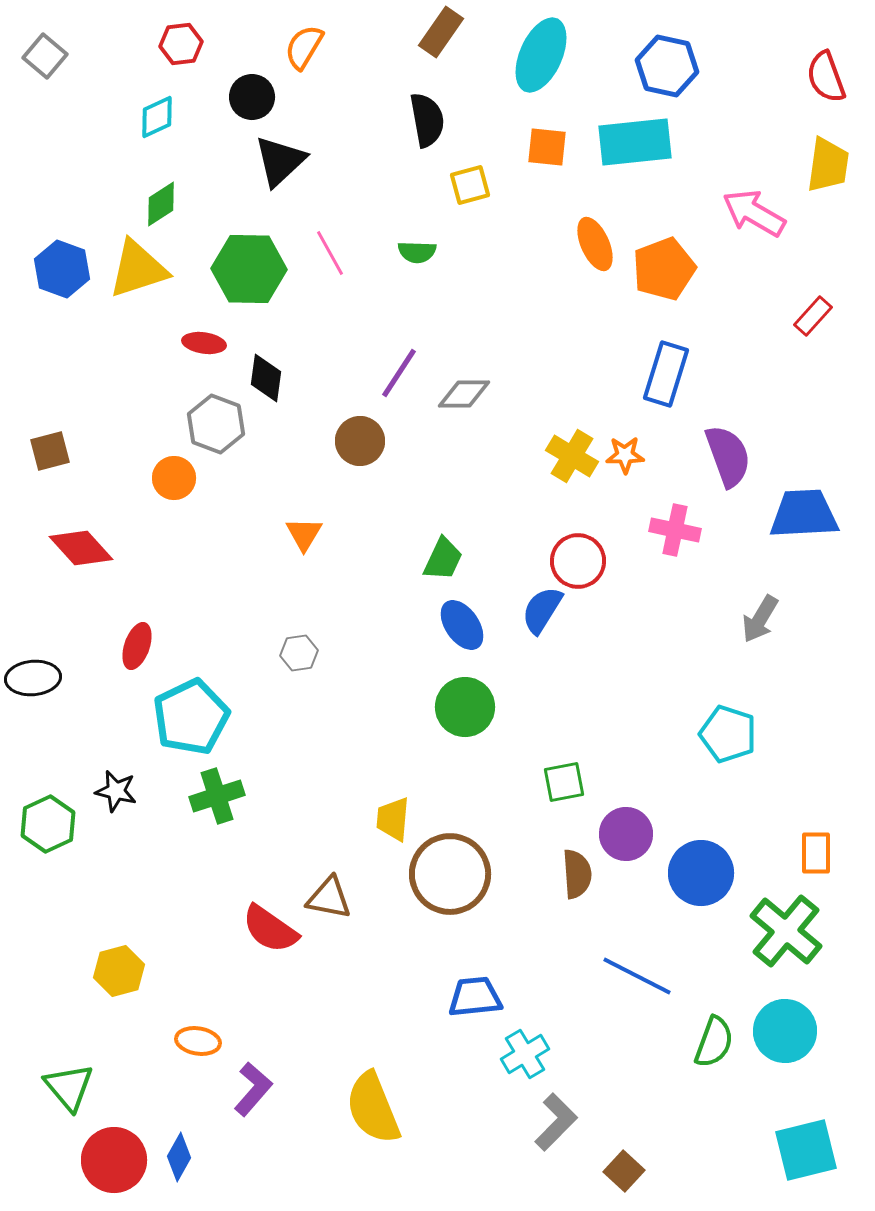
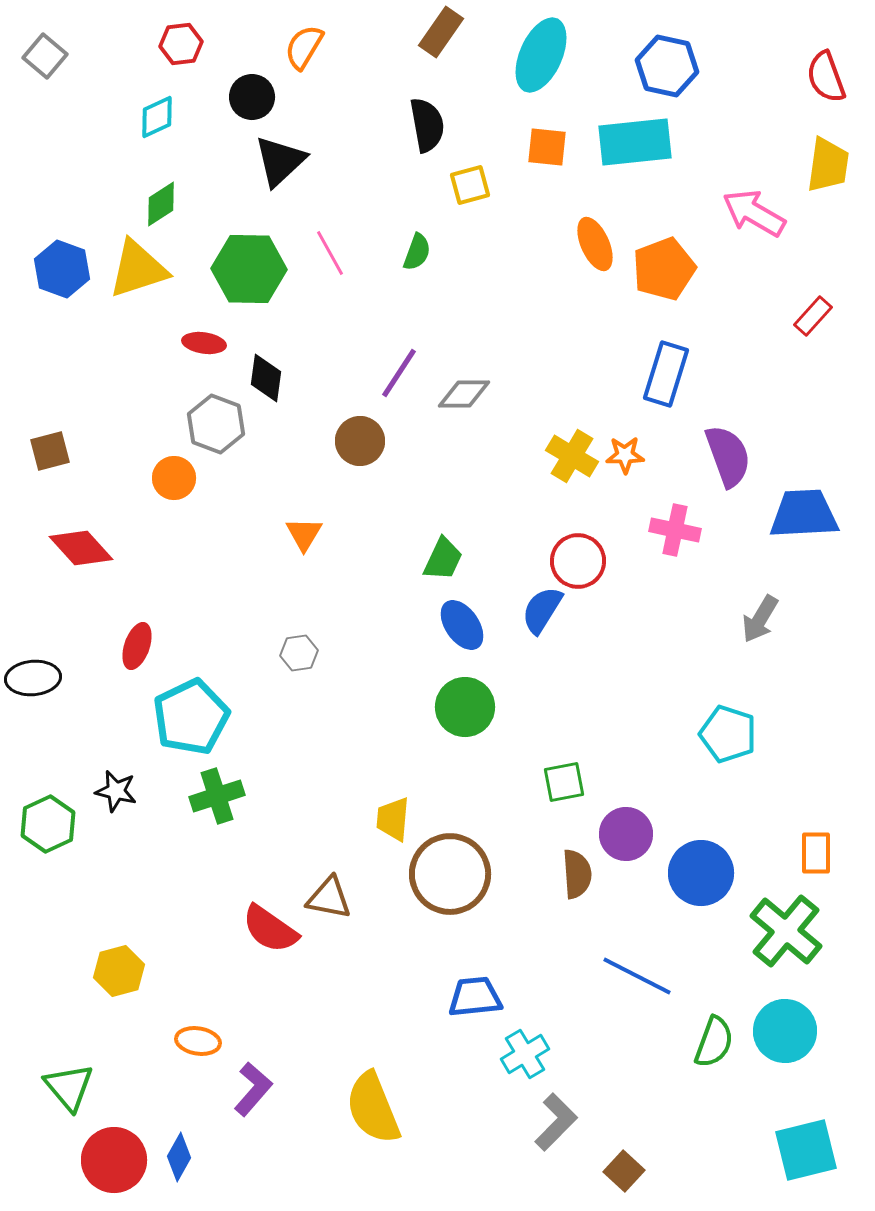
black semicircle at (427, 120): moved 5 px down
green semicircle at (417, 252): rotated 72 degrees counterclockwise
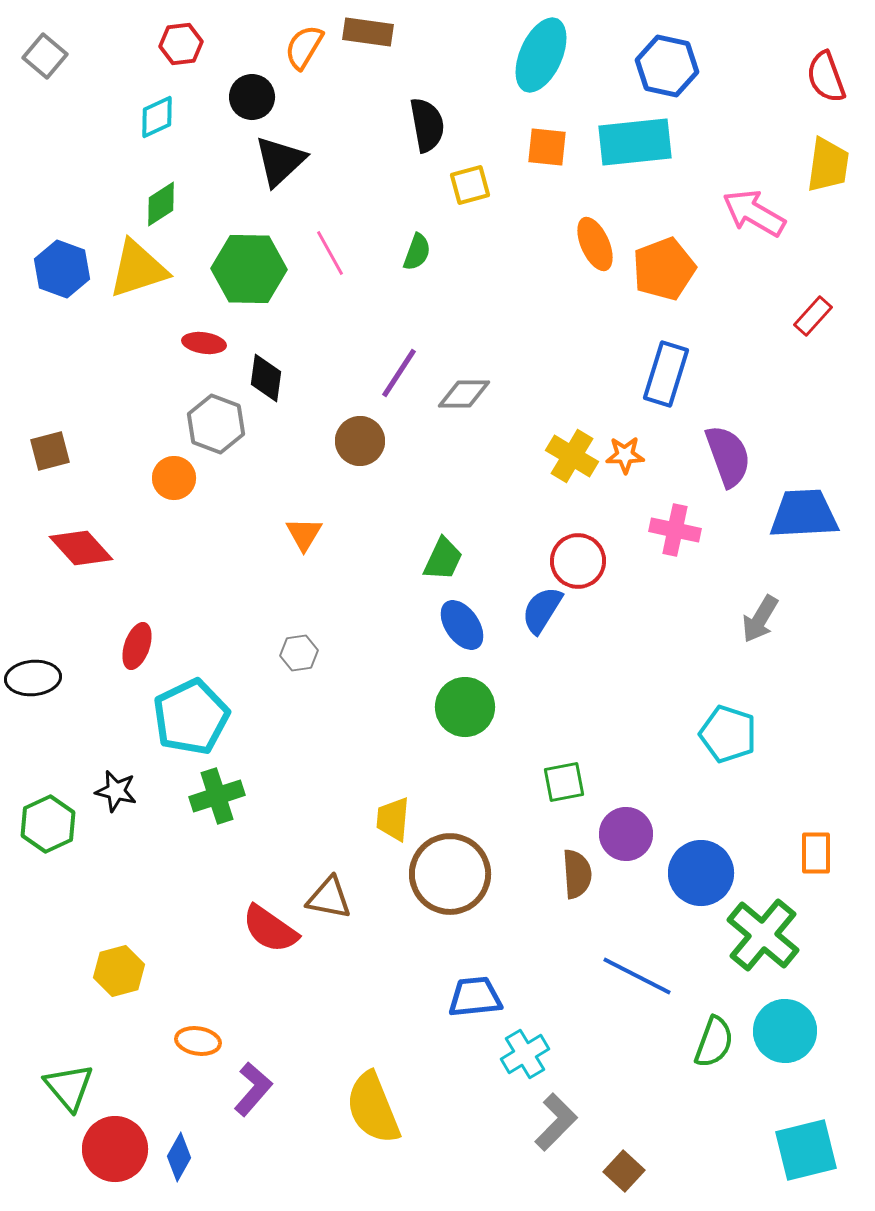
brown rectangle at (441, 32): moved 73 px left; rotated 63 degrees clockwise
green cross at (786, 931): moved 23 px left, 4 px down
red circle at (114, 1160): moved 1 px right, 11 px up
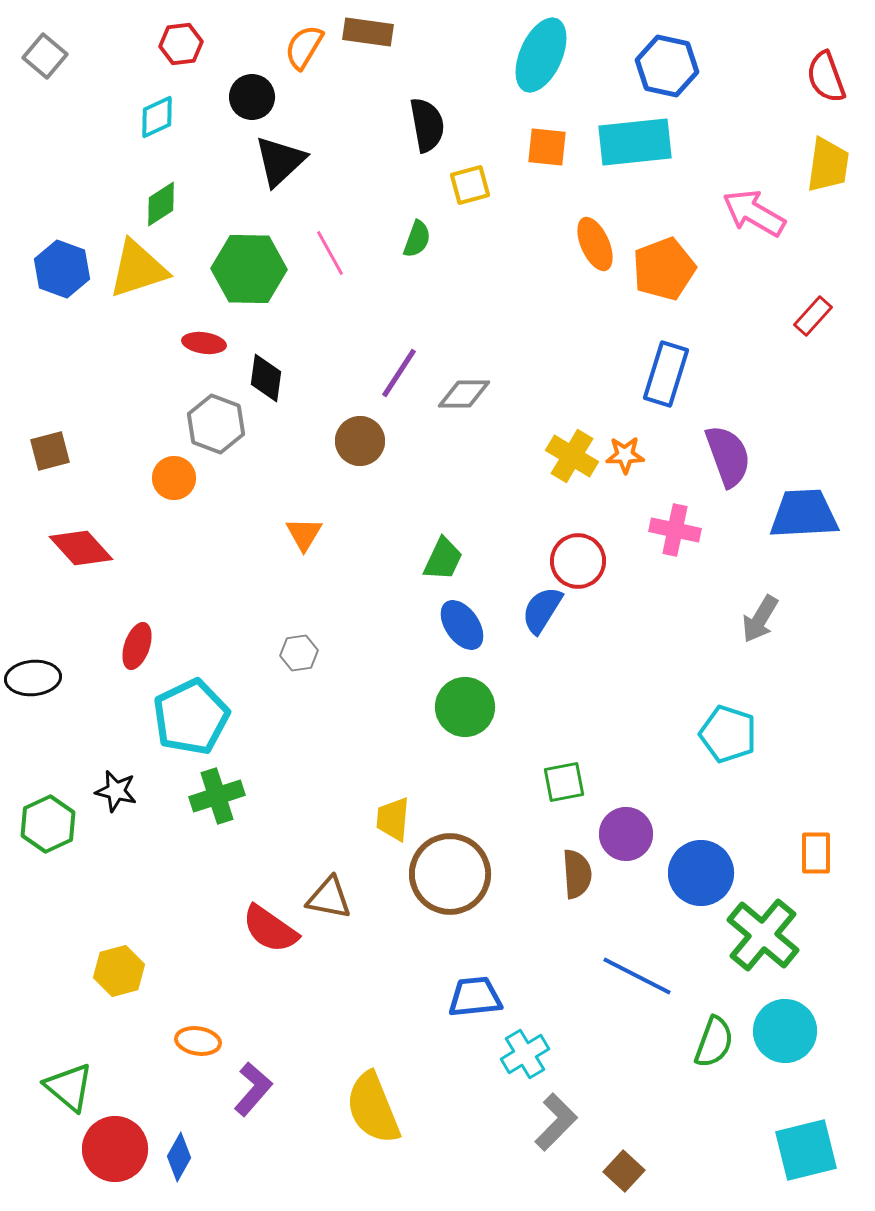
green semicircle at (417, 252): moved 13 px up
green triangle at (69, 1087): rotated 10 degrees counterclockwise
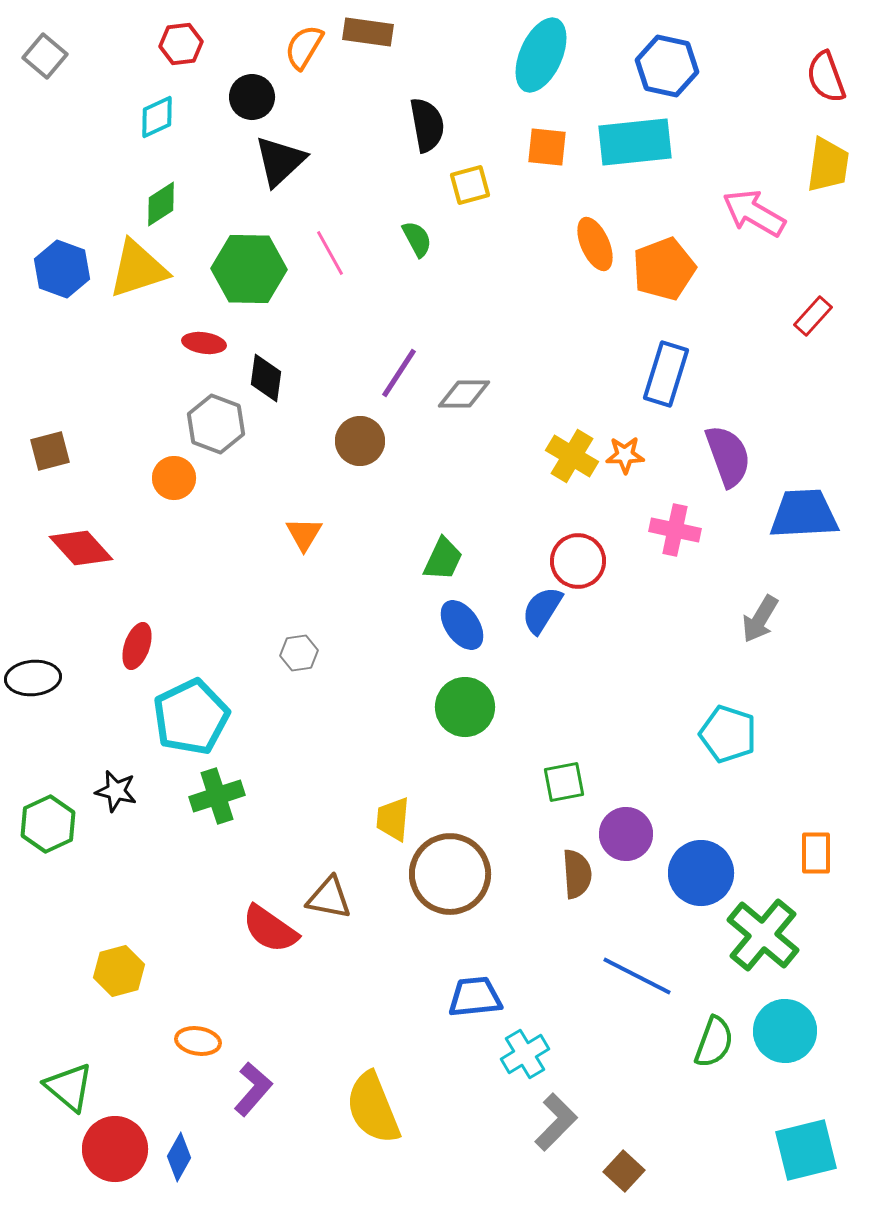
green semicircle at (417, 239): rotated 48 degrees counterclockwise
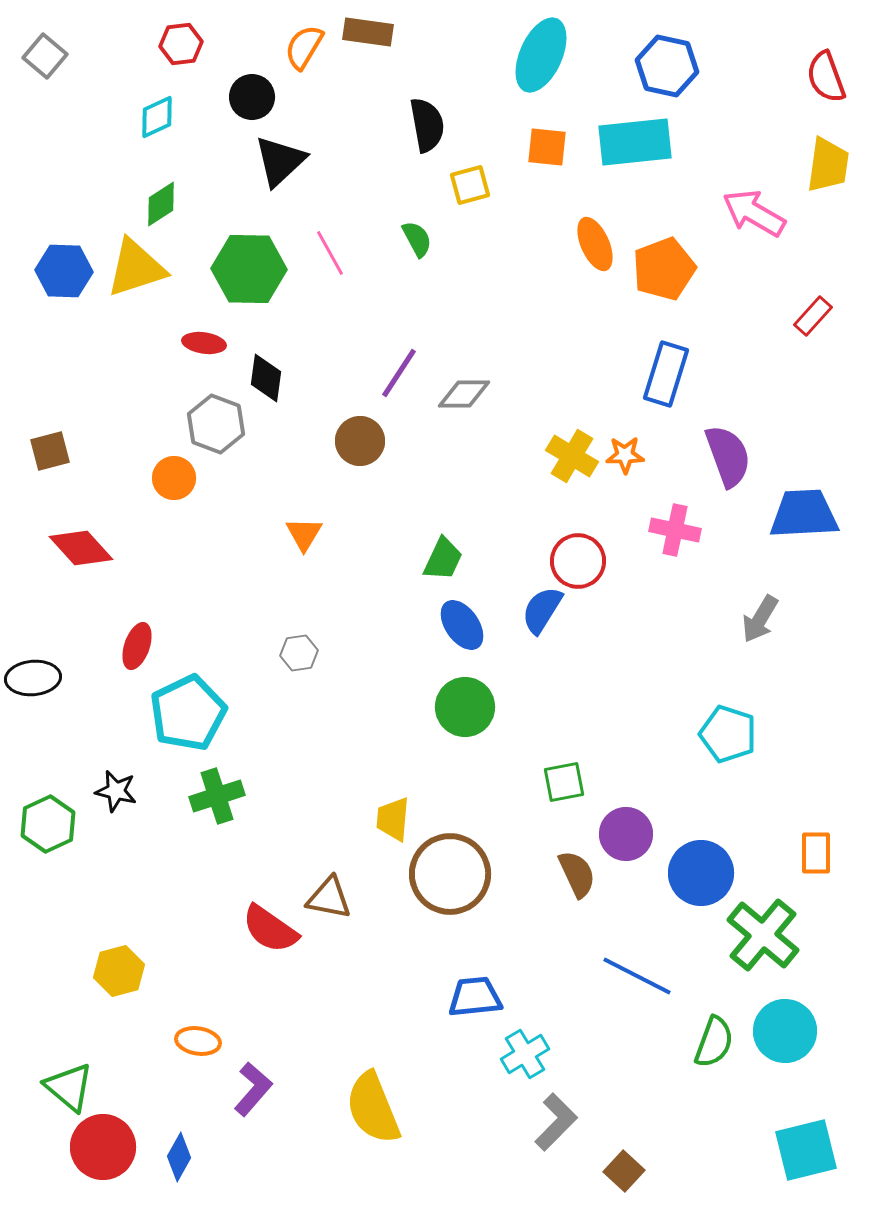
blue hexagon at (62, 269): moved 2 px right, 2 px down; rotated 18 degrees counterclockwise
yellow triangle at (138, 269): moved 2 px left, 1 px up
cyan pentagon at (191, 717): moved 3 px left, 4 px up
brown semicircle at (577, 874): rotated 21 degrees counterclockwise
red circle at (115, 1149): moved 12 px left, 2 px up
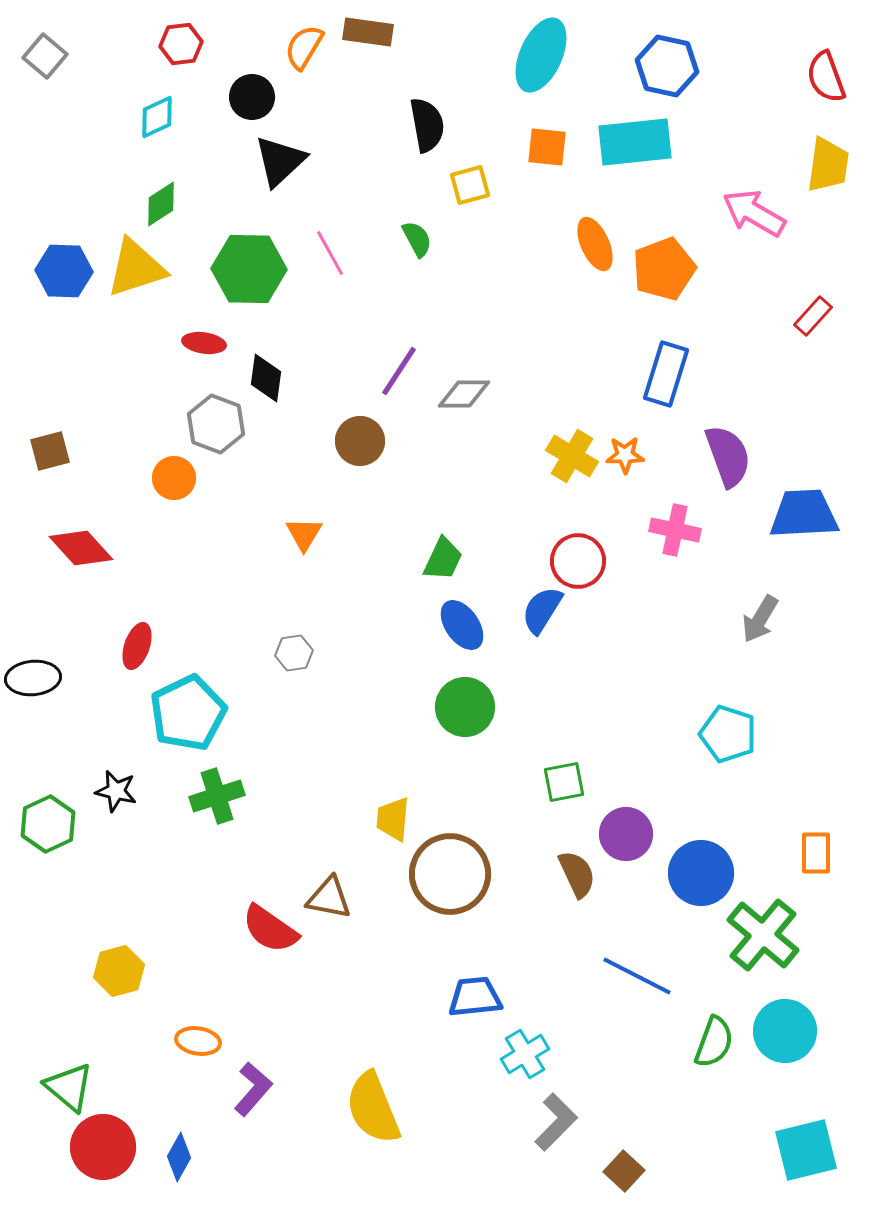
purple line at (399, 373): moved 2 px up
gray hexagon at (299, 653): moved 5 px left
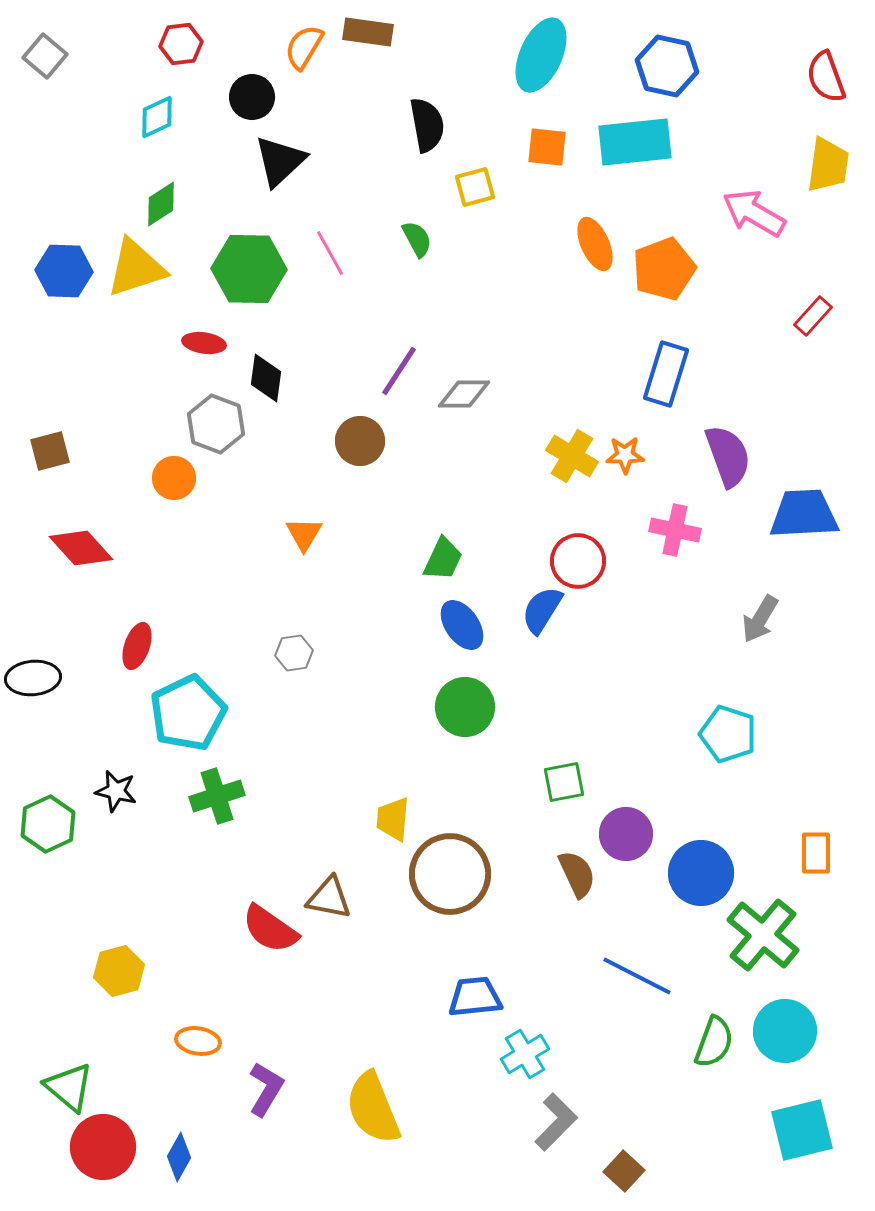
yellow square at (470, 185): moved 5 px right, 2 px down
purple L-shape at (253, 1089): moved 13 px right; rotated 10 degrees counterclockwise
cyan square at (806, 1150): moved 4 px left, 20 px up
